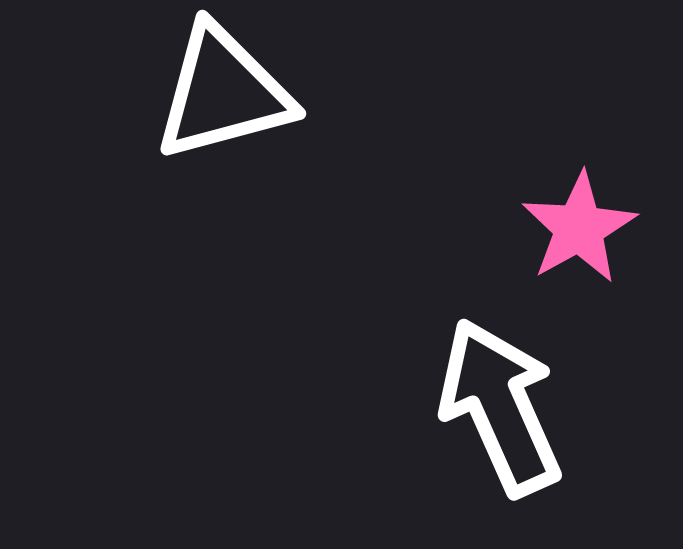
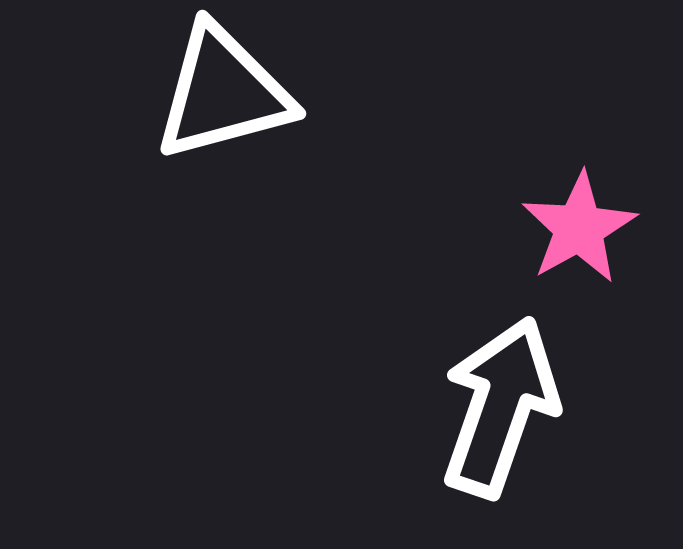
white arrow: rotated 43 degrees clockwise
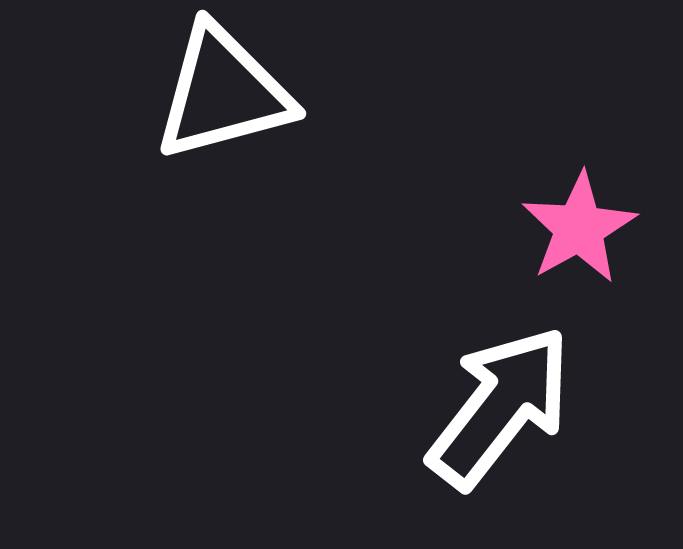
white arrow: rotated 19 degrees clockwise
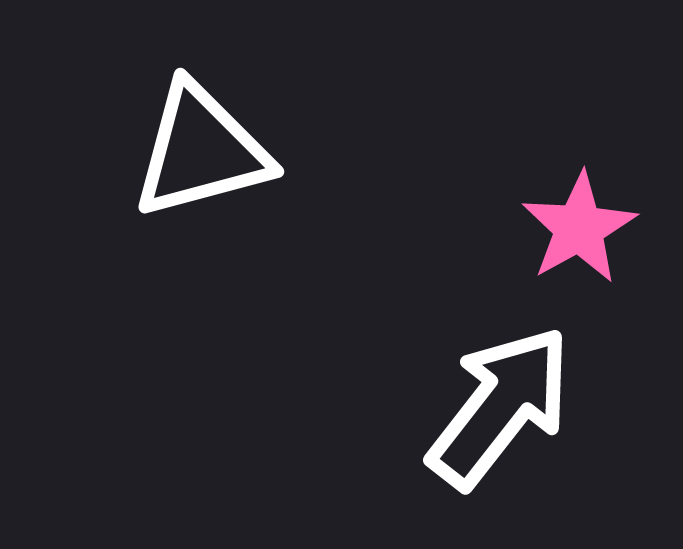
white triangle: moved 22 px left, 58 px down
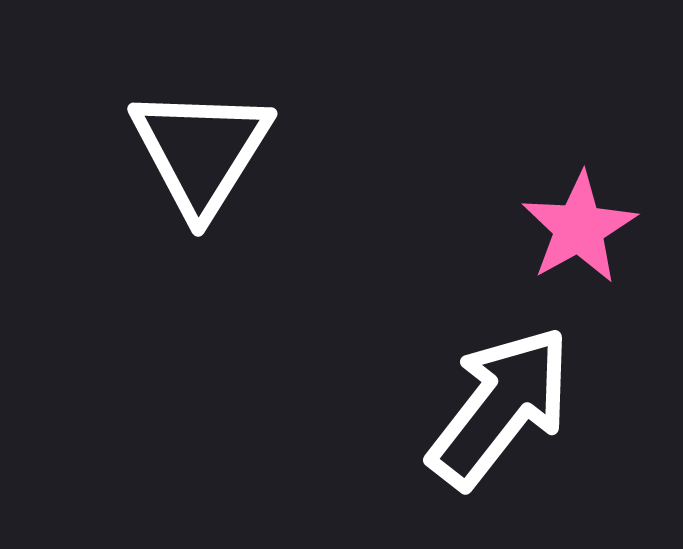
white triangle: rotated 43 degrees counterclockwise
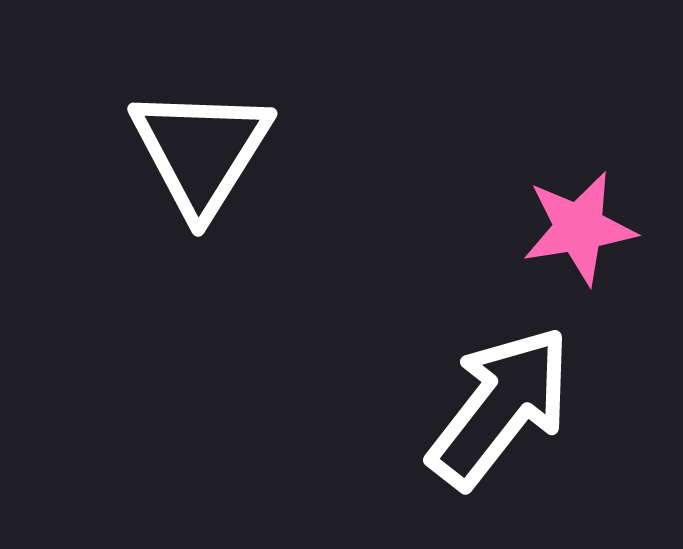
pink star: rotated 20 degrees clockwise
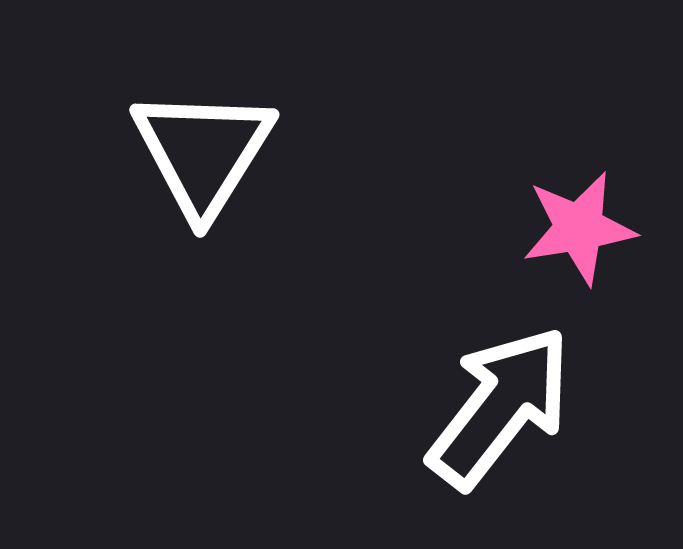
white triangle: moved 2 px right, 1 px down
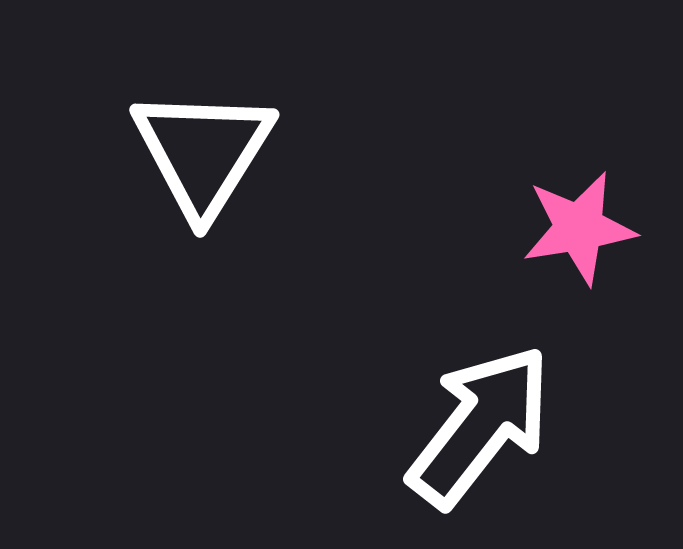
white arrow: moved 20 px left, 19 px down
